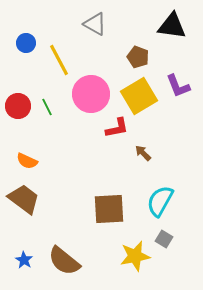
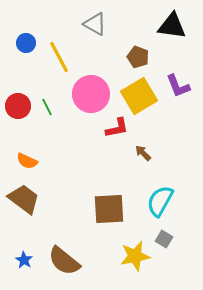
yellow line: moved 3 px up
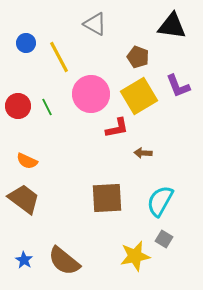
brown arrow: rotated 42 degrees counterclockwise
brown square: moved 2 px left, 11 px up
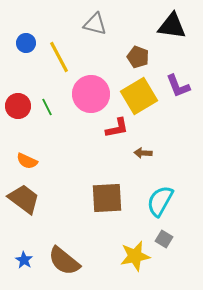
gray triangle: rotated 15 degrees counterclockwise
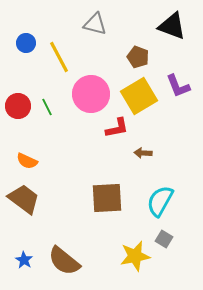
black triangle: rotated 12 degrees clockwise
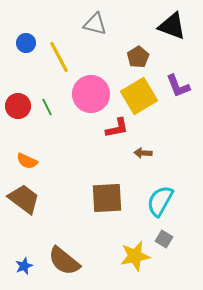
brown pentagon: rotated 20 degrees clockwise
blue star: moved 6 px down; rotated 18 degrees clockwise
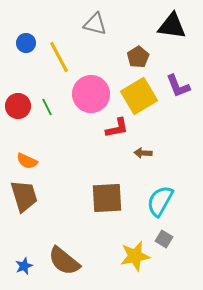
black triangle: rotated 12 degrees counterclockwise
brown trapezoid: moved 3 px up; rotated 36 degrees clockwise
